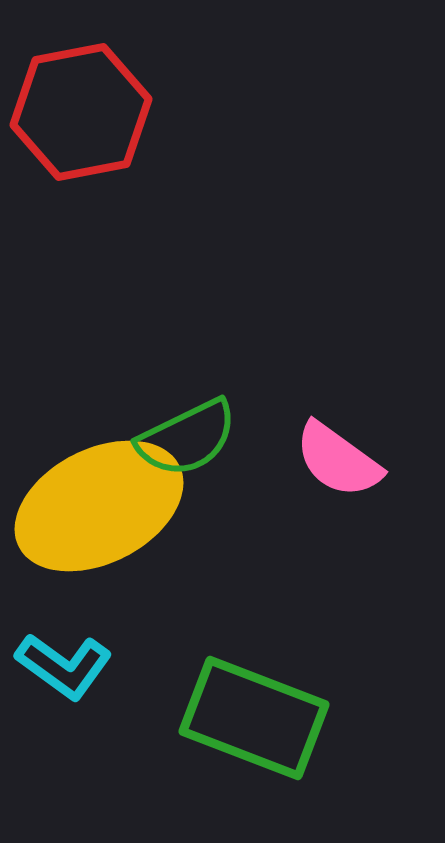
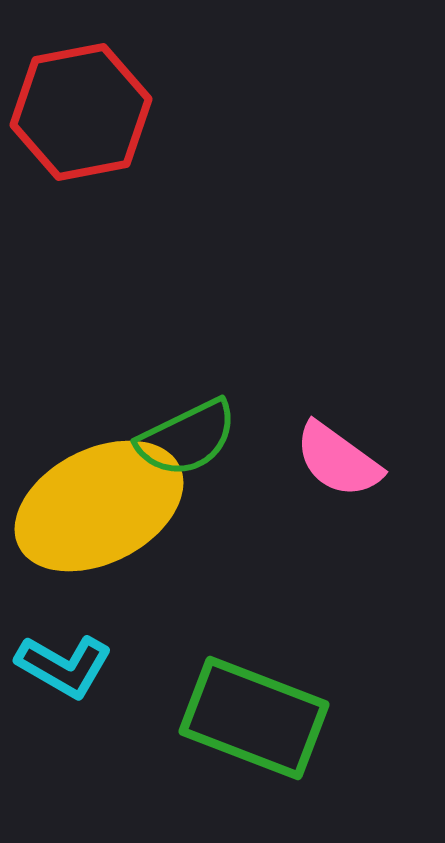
cyan L-shape: rotated 6 degrees counterclockwise
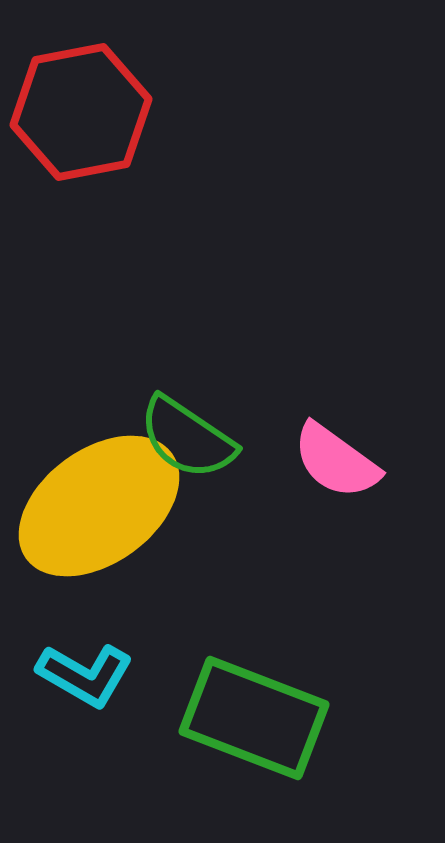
green semicircle: rotated 60 degrees clockwise
pink semicircle: moved 2 px left, 1 px down
yellow ellipse: rotated 9 degrees counterclockwise
cyan L-shape: moved 21 px right, 9 px down
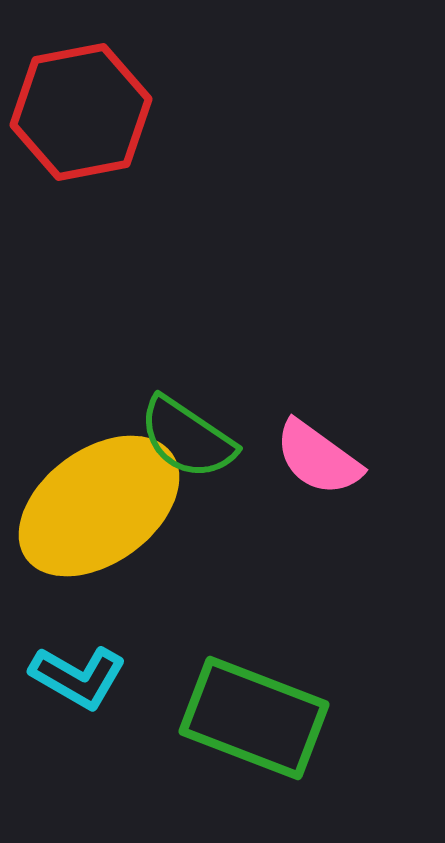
pink semicircle: moved 18 px left, 3 px up
cyan L-shape: moved 7 px left, 2 px down
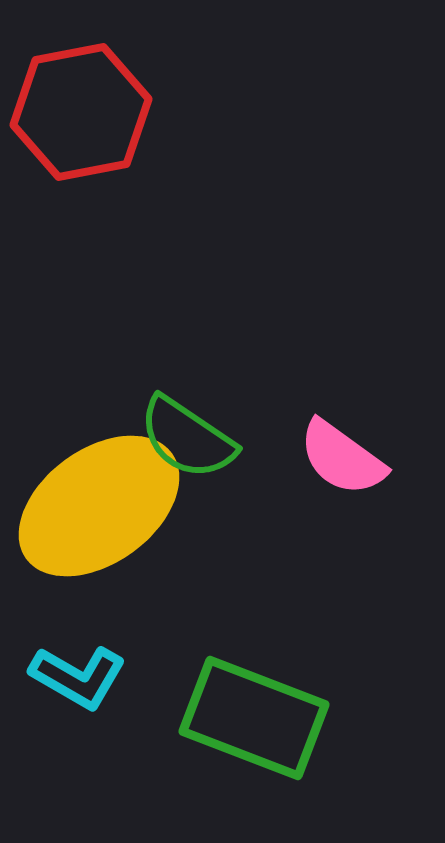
pink semicircle: moved 24 px right
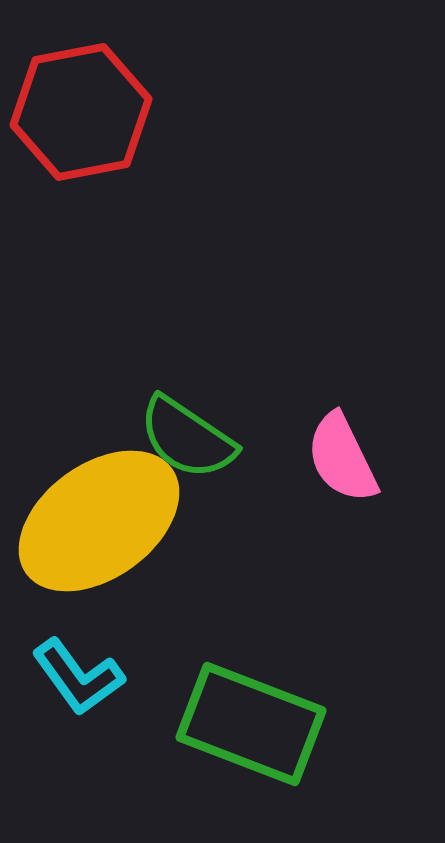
pink semicircle: rotated 28 degrees clockwise
yellow ellipse: moved 15 px down
cyan L-shape: rotated 24 degrees clockwise
green rectangle: moved 3 px left, 6 px down
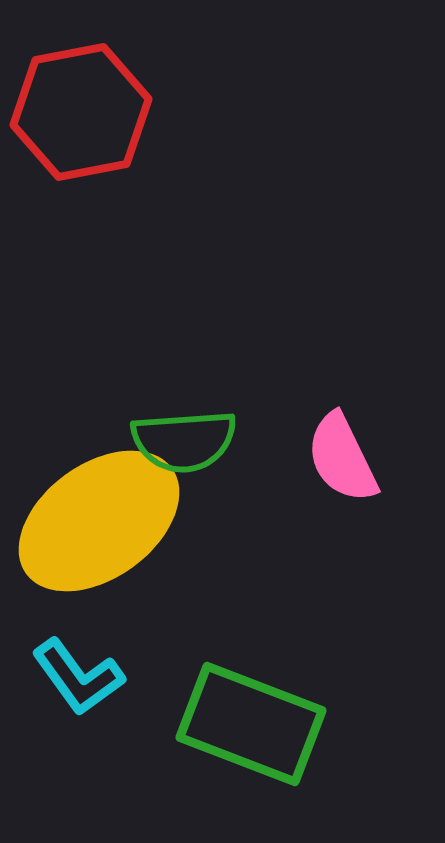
green semicircle: moved 3 px left, 3 px down; rotated 38 degrees counterclockwise
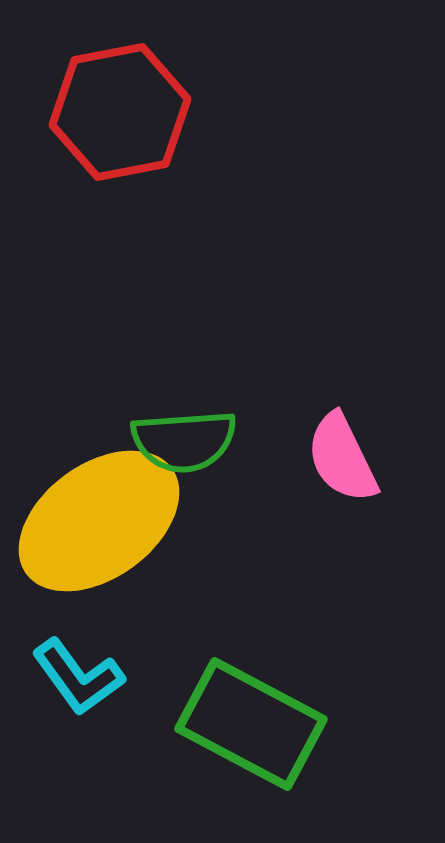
red hexagon: moved 39 px right
green rectangle: rotated 7 degrees clockwise
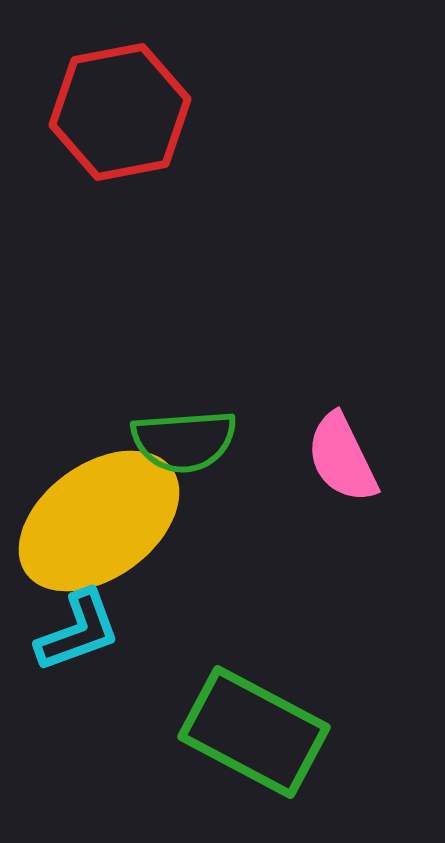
cyan L-shape: moved 46 px up; rotated 74 degrees counterclockwise
green rectangle: moved 3 px right, 8 px down
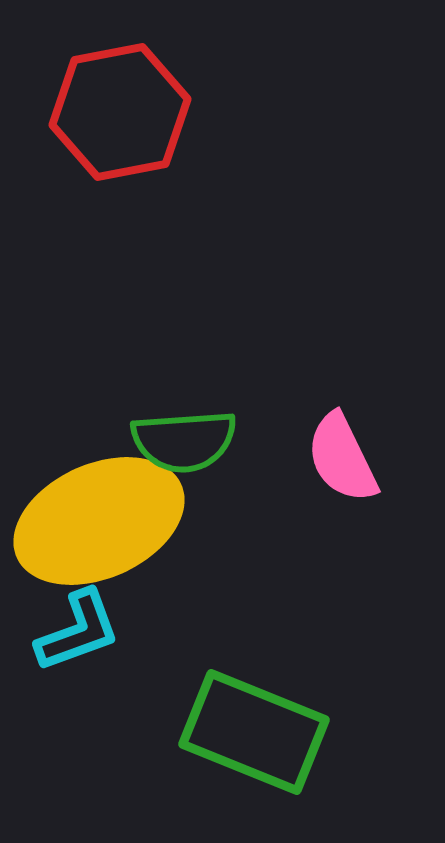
yellow ellipse: rotated 12 degrees clockwise
green rectangle: rotated 6 degrees counterclockwise
